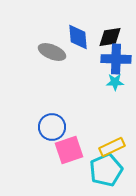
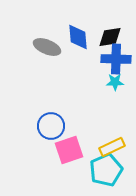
gray ellipse: moved 5 px left, 5 px up
blue circle: moved 1 px left, 1 px up
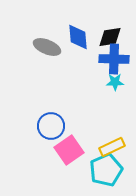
blue cross: moved 2 px left
pink square: rotated 16 degrees counterclockwise
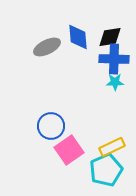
gray ellipse: rotated 48 degrees counterclockwise
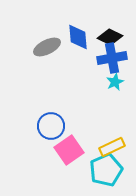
black diamond: rotated 35 degrees clockwise
blue cross: moved 2 px left, 1 px up; rotated 12 degrees counterclockwise
cyan star: rotated 24 degrees counterclockwise
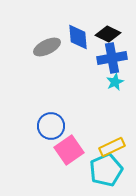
black diamond: moved 2 px left, 3 px up
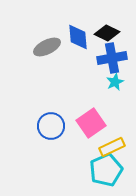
black diamond: moved 1 px left, 1 px up
pink square: moved 22 px right, 27 px up
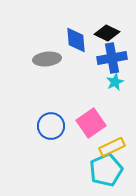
blue diamond: moved 2 px left, 3 px down
gray ellipse: moved 12 px down; rotated 20 degrees clockwise
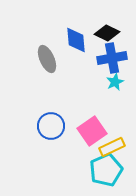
gray ellipse: rotated 72 degrees clockwise
pink square: moved 1 px right, 8 px down
